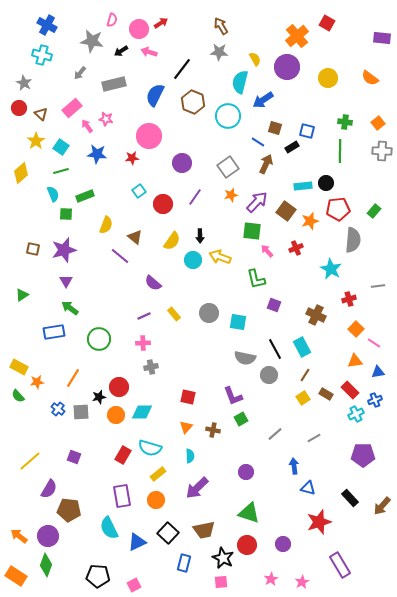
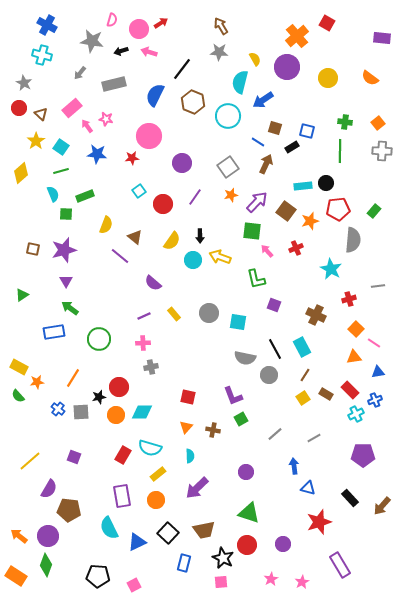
black arrow at (121, 51): rotated 16 degrees clockwise
orange triangle at (355, 361): moved 1 px left, 4 px up
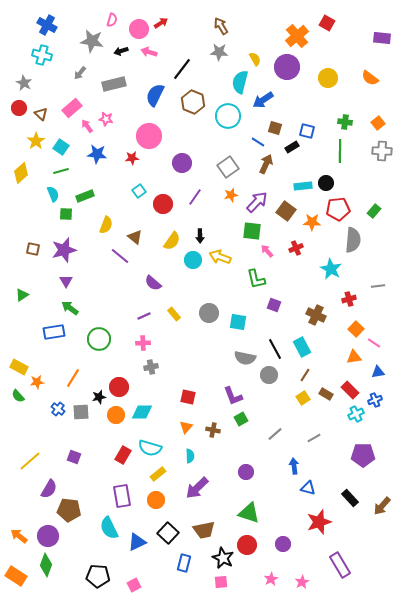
orange star at (310, 221): moved 2 px right, 1 px down; rotated 18 degrees clockwise
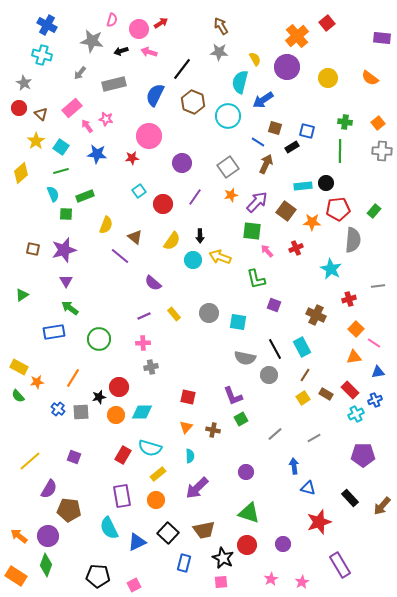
red square at (327, 23): rotated 21 degrees clockwise
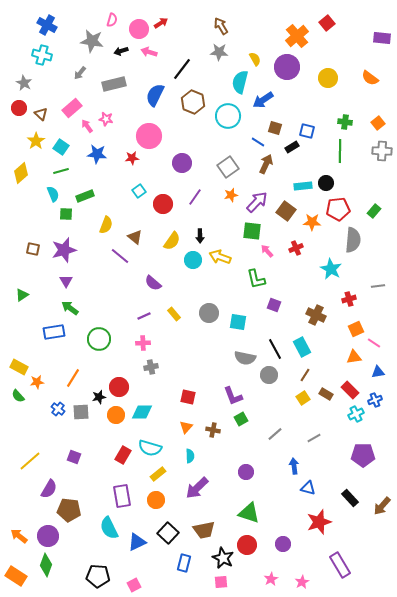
orange square at (356, 329): rotated 21 degrees clockwise
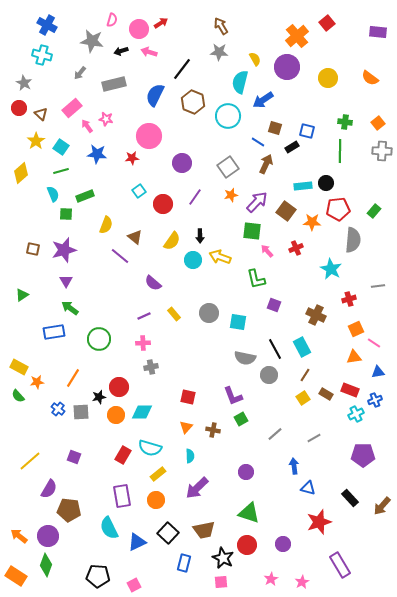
purple rectangle at (382, 38): moved 4 px left, 6 px up
red rectangle at (350, 390): rotated 24 degrees counterclockwise
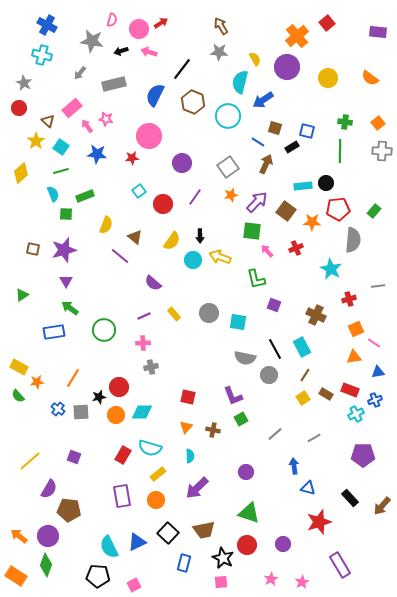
brown triangle at (41, 114): moved 7 px right, 7 px down
green circle at (99, 339): moved 5 px right, 9 px up
cyan semicircle at (109, 528): moved 19 px down
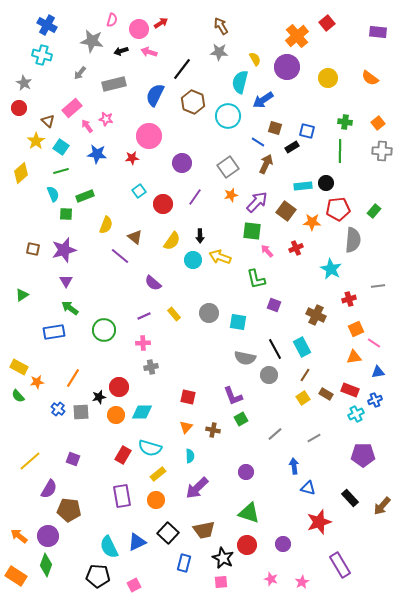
purple square at (74, 457): moved 1 px left, 2 px down
pink star at (271, 579): rotated 24 degrees counterclockwise
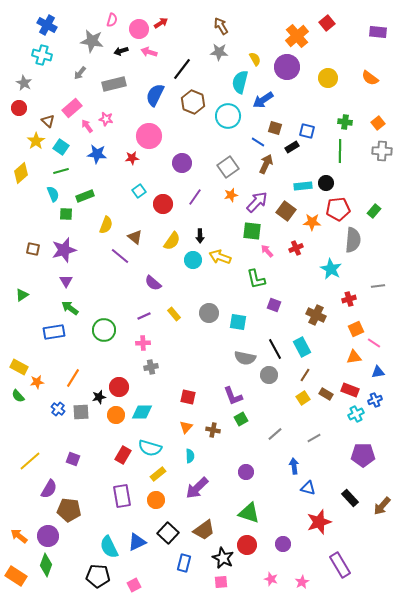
brown trapezoid at (204, 530): rotated 25 degrees counterclockwise
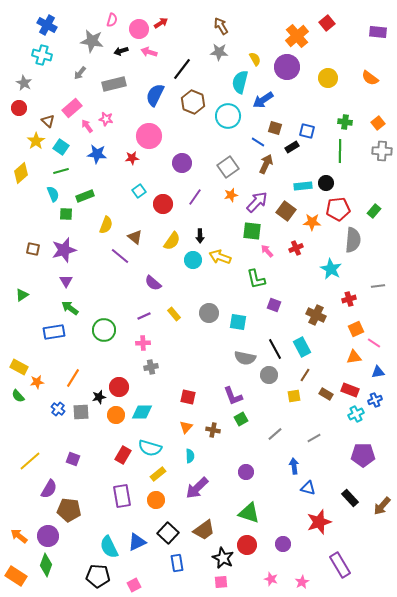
yellow square at (303, 398): moved 9 px left, 2 px up; rotated 24 degrees clockwise
blue rectangle at (184, 563): moved 7 px left; rotated 24 degrees counterclockwise
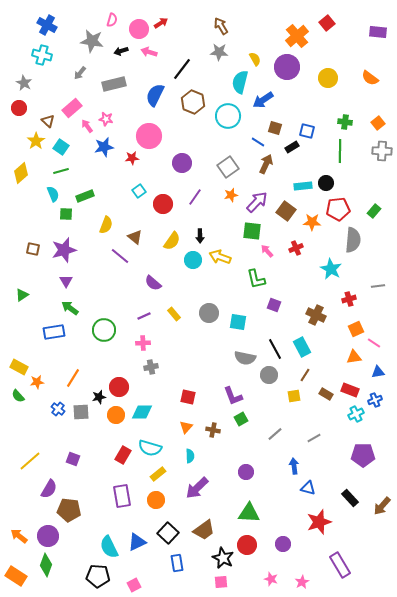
blue star at (97, 154): moved 7 px right, 7 px up; rotated 18 degrees counterclockwise
green triangle at (249, 513): rotated 15 degrees counterclockwise
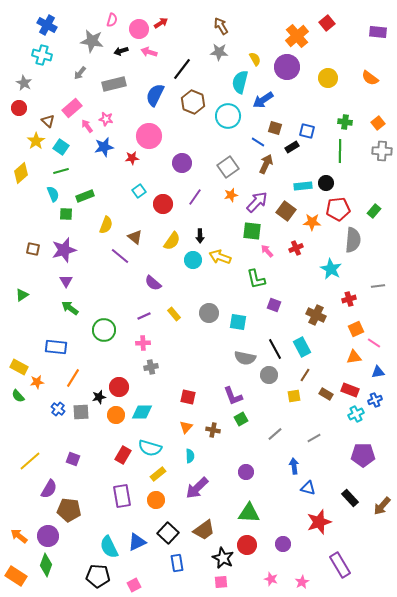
blue rectangle at (54, 332): moved 2 px right, 15 px down; rotated 15 degrees clockwise
